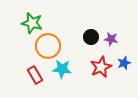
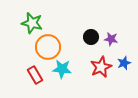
orange circle: moved 1 px down
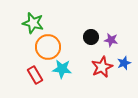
green star: moved 1 px right
purple star: moved 1 px down
red star: moved 1 px right
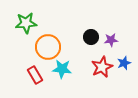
green star: moved 7 px left; rotated 20 degrees counterclockwise
purple star: rotated 16 degrees counterclockwise
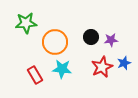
orange circle: moved 7 px right, 5 px up
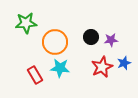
cyan star: moved 2 px left, 1 px up
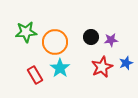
green star: moved 9 px down
blue star: moved 2 px right
cyan star: rotated 30 degrees clockwise
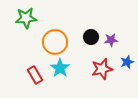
green star: moved 14 px up
blue star: moved 1 px right, 1 px up
red star: moved 2 px down; rotated 10 degrees clockwise
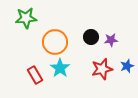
blue star: moved 4 px down
